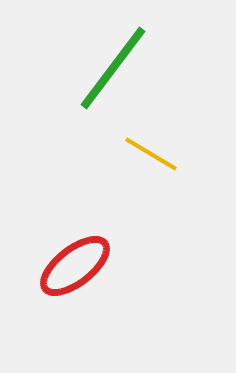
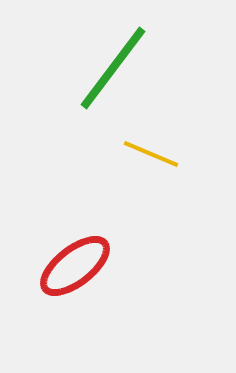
yellow line: rotated 8 degrees counterclockwise
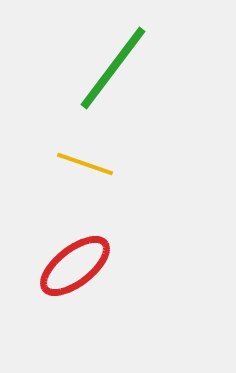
yellow line: moved 66 px left, 10 px down; rotated 4 degrees counterclockwise
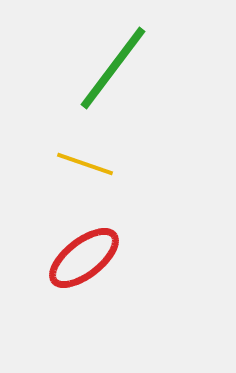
red ellipse: moved 9 px right, 8 px up
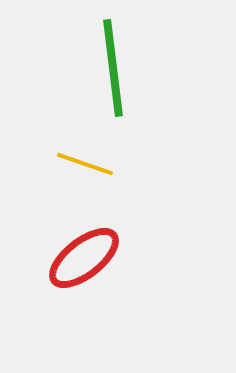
green line: rotated 44 degrees counterclockwise
